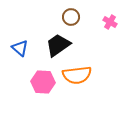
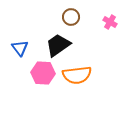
blue triangle: rotated 12 degrees clockwise
pink hexagon: moved 9 px up
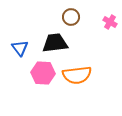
black trapezoid: moved 3 px left, 2 px up; rotated 28 degrees clockwise
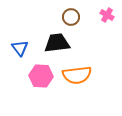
pink cross: moved 3 px left, 7 px up
black trapezoid: moved 2 px right
pink hexagon: moved 2 px left, 3 px down
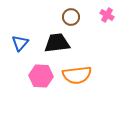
blue triangle: moved 5 px up; rotated 18 degrees clockwise
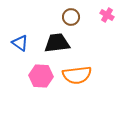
blue triangle: rotated 36 degrees counterclockwise
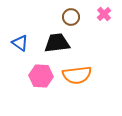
pink cross: moved 3 px left, 1 px up; rotated 16 degrees clockwise
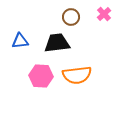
blue triangle: moved 2 px up; rotated 42 degrees counterclockwise
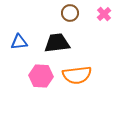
brown circle: moved 1 px left, 4 px up
blue triangle: moved 1 px left, 1 px down
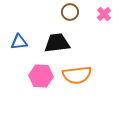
brown circle: moved 1 px up
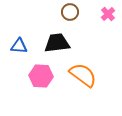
pink cross: moved 4 px right
blue triangle: moved 4 px down; rotated 12 degrees clockwise
orange semicircle: moved 6 px right; rotated 136 degrees counterclockwise
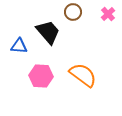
brown circle: moved 3 px right
black trapezoid: moved 9 px left, 11 px up; rotated 56 degrees clockwise
